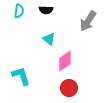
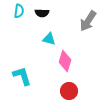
black semicircle: moved 4 px left, 3 px down
cyan triangle: rotated 24 degrees counterclockwise
pink diamond: rotated 40 degrees counterclockwise
cyan L-shape: moved 1 px right
red circle: moved 3 px down
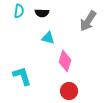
cyan triangle: moved 1 px left, 1 px up
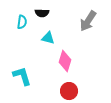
cyan semicircle: moved 3 px right, 11 px down
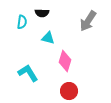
cyan L-shape: moved 6 px right, 3 px up; rotated 15 degrees counterclockwise
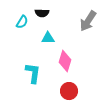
cyan semicircle: rotated 24 degrees clockwise
cyan triangle: rotated 16 degrees counterclockwise
cyan L-shape: moved 5 px right; rotated 40 degrees clockwise
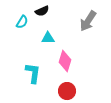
black semicircle: moved 2 px up; rotated 24 degrees counterclockwise
red circle: moved 2 px left
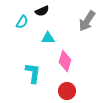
gray arrow: moved 1 px left
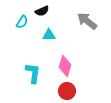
gray arrow: rotated 95 degrees clockwise
cyan triangle: moved 1 px right, 3 px up
pink diamond: moved 5 px down
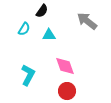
black semicircle: rotated 32 degrees counterclockwise
cyan semicircle: moved 2 px right, 7 px down
pink diamond: rotated 35 degrees counterclockwise
cyan L-shape: moved 5 px left, 2 px down; rotated 20 degrees clockwise
